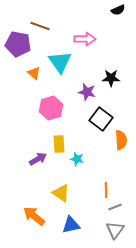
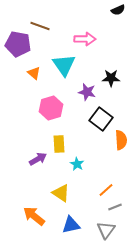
cyan triangle: moved 4 px right, 3 px down
cyan star: moved 5 px down; rotated 16 degrees clockwise
orange line: rotated 49 degrees clockwise
gray triangle: moved 9 px left
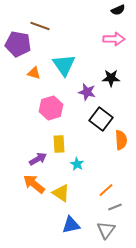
pink arrow: moved 29 px right
orange triangle: rotated 24 degrees counterclockwise
orange arrow: moved 32 px up
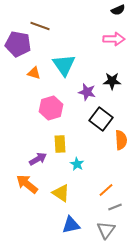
black star: moved 1 px right, 3 px down
yellow rectangle: moved 1 px right
orange arrow: moved 7 px left
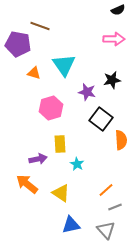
black star: moved 1 px up; rotated 12 degrees counterclockwise
purple arrow: rotated 18 degrees clockwise
gray triangle: rotated 18 degrees counterclockwise
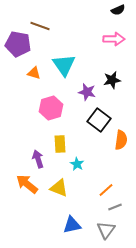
black square: moved 2 px left, 1 px down
orange semicircle: rotated 12 degrees clockwise
purple arrow: rotated 96 degrees counterclockwise
yellow triangle: moved 2 px left, 5 px up; rotated 12 degrees counterclockwise
blue triangle: moved 1 px right
gray triangle: rotated 18 degrees clockwise
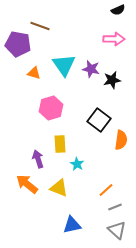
purple star: moved 4 px right, 23 px up
gray triangle: moved 11 px right; rotated 24 degrees counterclockwise
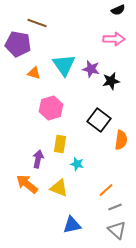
brown line: moved 3 px left, 3 px up
black star: moved 1 px left, 1 px down
yellow rectangle: rotated 12 degrees clockwise
purple arrow: rotated 30 degrees clockwise
cyan star: rotated 16 degrees counterclockwise
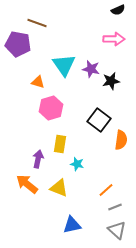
orange triangle: moved 4 px right, 9 px down
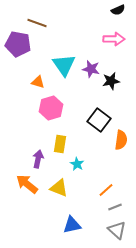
cyan star: rotated 16 degrees clockwise
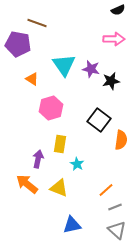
orange triangle: moved 6 px left, 3 px up; rotated 16 degrees clockwise
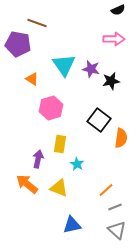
orange semicircle: moved 2 px up
